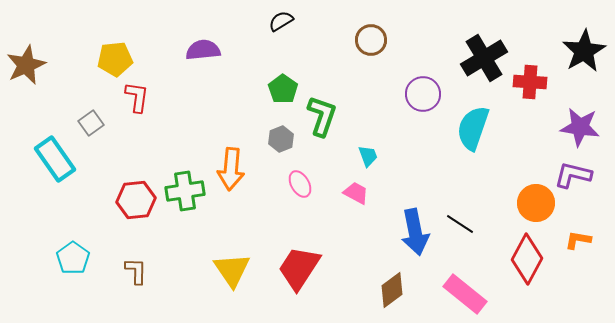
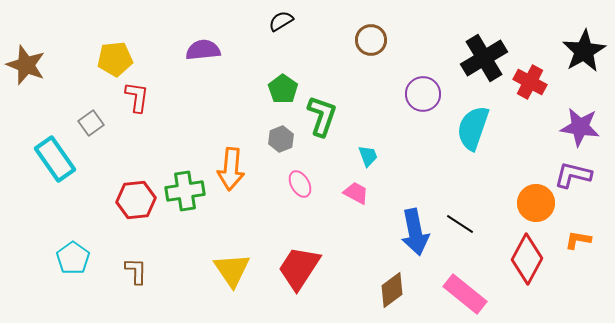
brown star: rotated 27 degrees counterclockwise
red cross: rotated 24 degrees clockwise
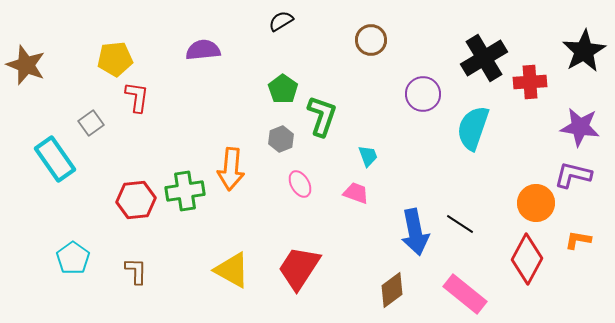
red cross: rotated 32 degrees counterclockwise
pink trapezoid: rotated 8 degrees counterclockwise
yellow triangle: rotated 27 degrees counterclockwise
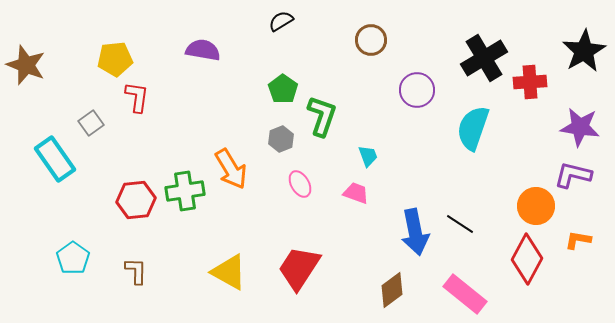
purple semicircle: rotated 16 degrees clockwise
purple circle: moved 6 px left, 4 px up
orange arrow: rotated 36 degrees counterclockwise
orange circle: moved 3 px down
yellow triangle: moved 3 px left, 2 px down
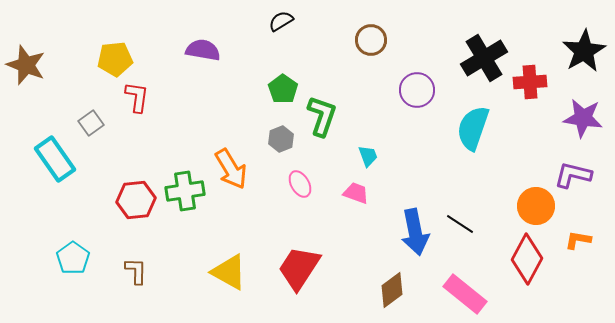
purple star: moved 3 px right, 9 px up
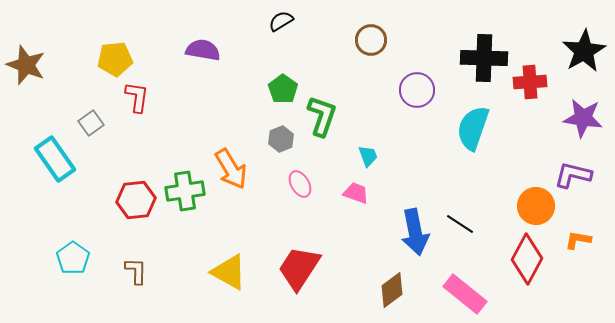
black cross: rotated 33 degrees clockwise
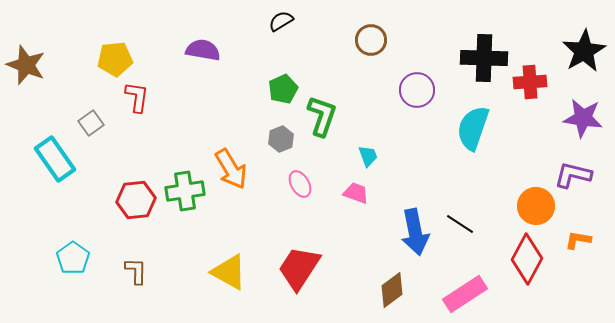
green pentagon: rotated 12 degrees clockwise
pink rectangle: rotated 72 degrees counterclockwise
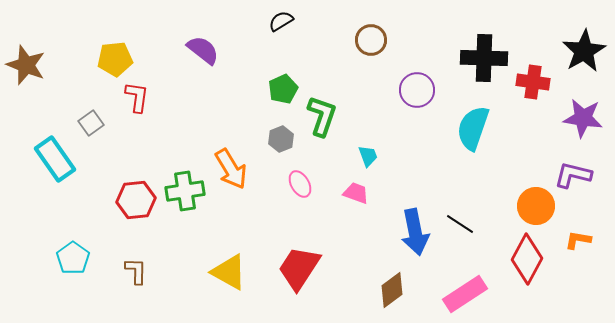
purple semicircle: rotated 28 degrees clockwise
red cross: moved 3 px right; rotated 12 degrees clockwise
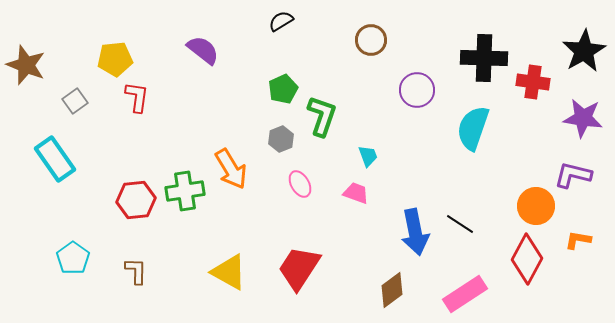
gray square: moved 16 px left, 22 px up
